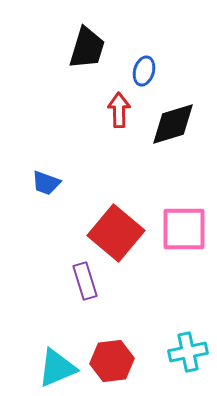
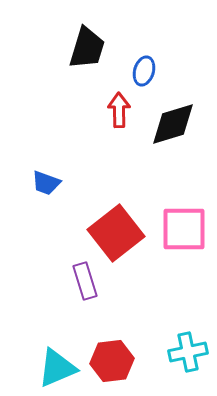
red square: rotated 12 degrees clockwise
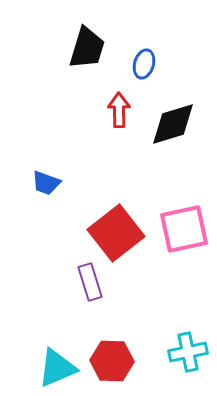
blue ellipse: moved 7 px up
pink square: rotated 12 degrees counterclockwise
purple rectangle: moved 5 px right, 1 px down
red hexagon: rotated 9 degrees clockwise
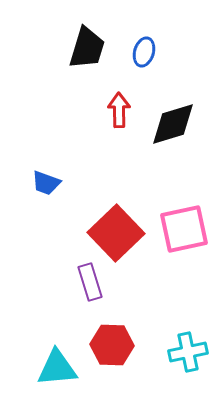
blue ellipse: moved 12 px up
red square: rotated 6 degrees counterclockwise
red hexagon: moved 16 px up
cyan triangle: rotated 18 degrees clockwise
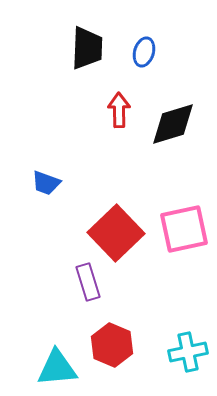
black trapezoid: rotated 15 degrees counterclockwise
purple rectangle: moved 2 px left
red hexagon: rotated 21 degrees clockwise
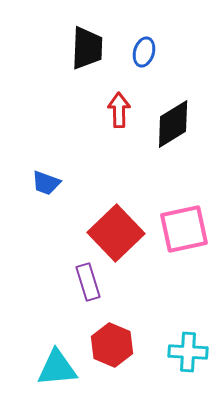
black diamond: rotated 15 degrees counterclockwise
cyan cross: rotated 15 degrees clockwise
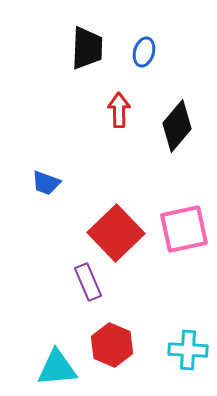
black diamond: moved 4 px right, 2 px down; rotated 18 degrees counterclockwise
purple rectangle: rotated 6 degrees counterclockwise
cyan cross: moved 2 px up
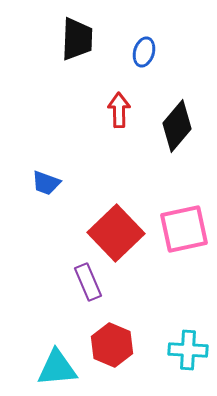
black trapezoid: moved 10 px left, 9 px up
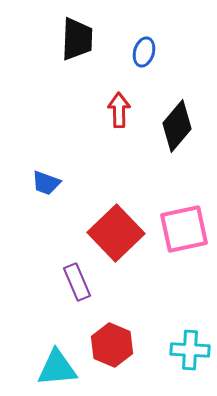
purple rectangle: moved 11 px left
cyan cross: moved 2 px right
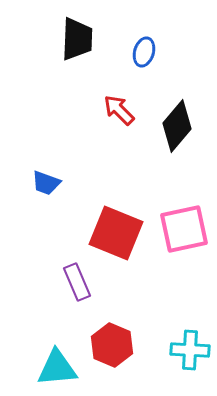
red arrow: rotated 44 degrees counterclockwise
red square: rotated 24 degrees counterclockwise
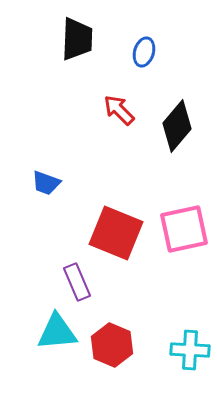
cyan triangle: moved 36 px up
